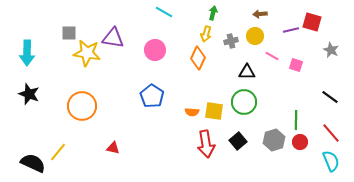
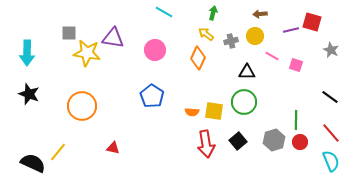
yellow arrow: rotated 112 degrees clockwise
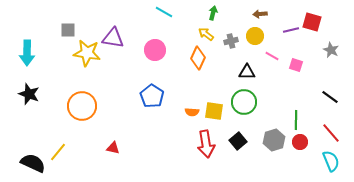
gray square: moved 1 px left, 3 px up
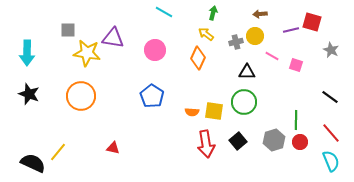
gray cross: moved 5 px right, 1 px down
orange circle: moved 1 px left, 10 px up
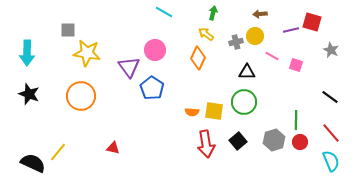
purple triangle: moved 16 px right, 29 px down; rotated 45 degrees clockwise
blue pentagon: moved 8 px up
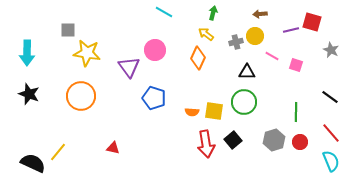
blue pentagon: moved 2 px right, 10 px down; rotated 15 degrees counterclockwise
green line: moved 8 px up
black square: moved 5 px left, 1 px up
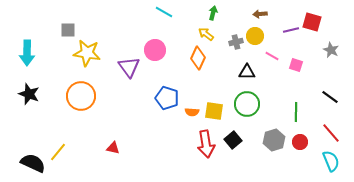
blue pentagon: moved 13 px right
green circle: moved 3 px right, 2 px down
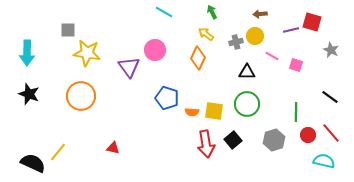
green arrow: moved 1 px left, 1 px up; rotated 40 degrees counterclockwise
red circle: moved 8 px right, 7 px up
cyan semicircle: moved 7 px left; rotated 55 degrees counterclockwise
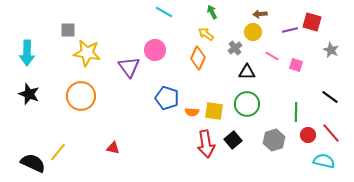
purple line: moved 1 px left
yellow circle: moved 2 px left, 4 px up
gray cross: moved 1 px left, 6 px down; rotated 24 degrees counterclockwise
